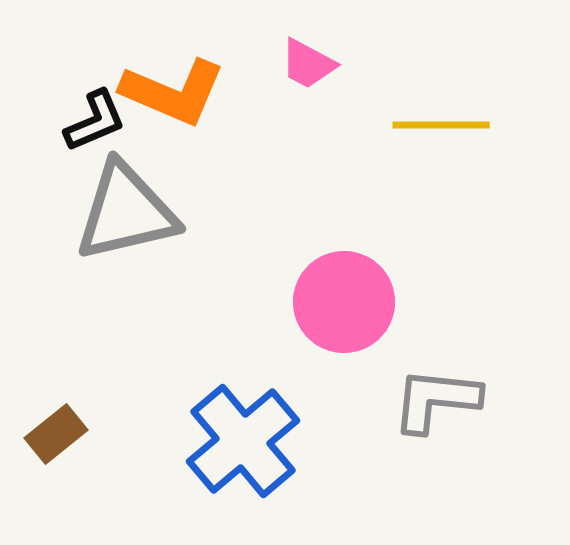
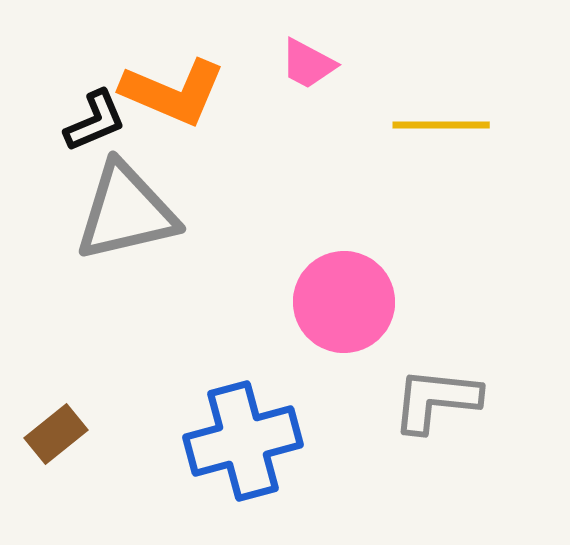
blue cross: rotated 25 degrees clockwise
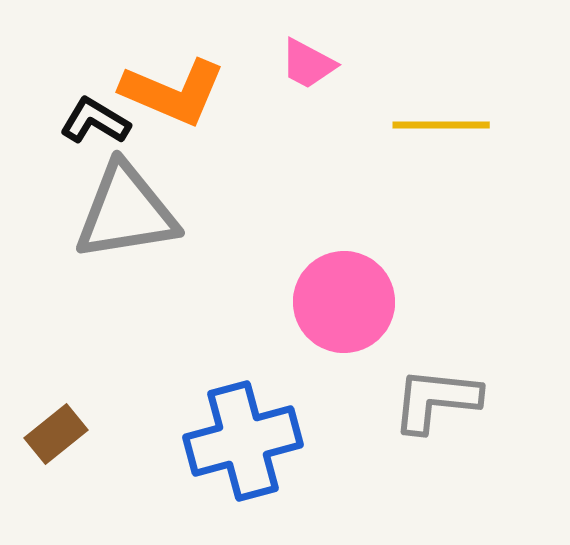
black L-shape: rotated 126 degrees counterclockwise
gray triangle: rotated 4 degrees clockwise
